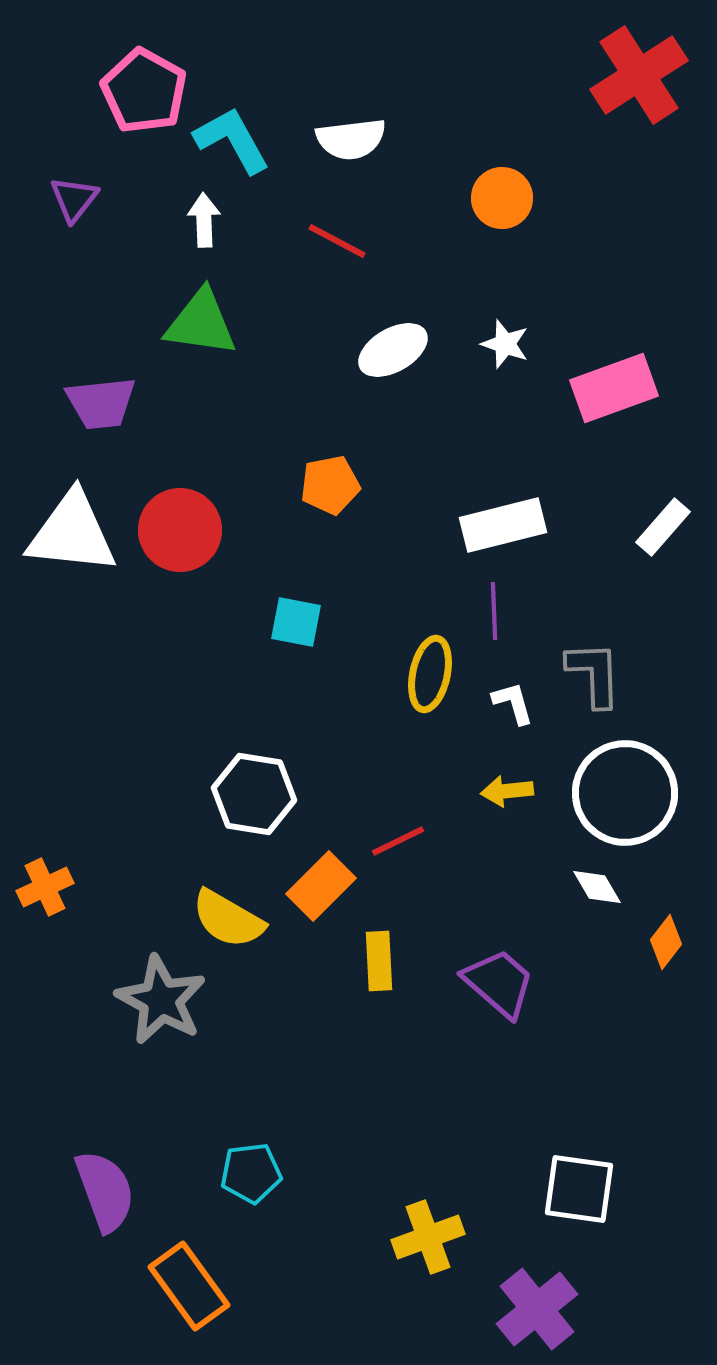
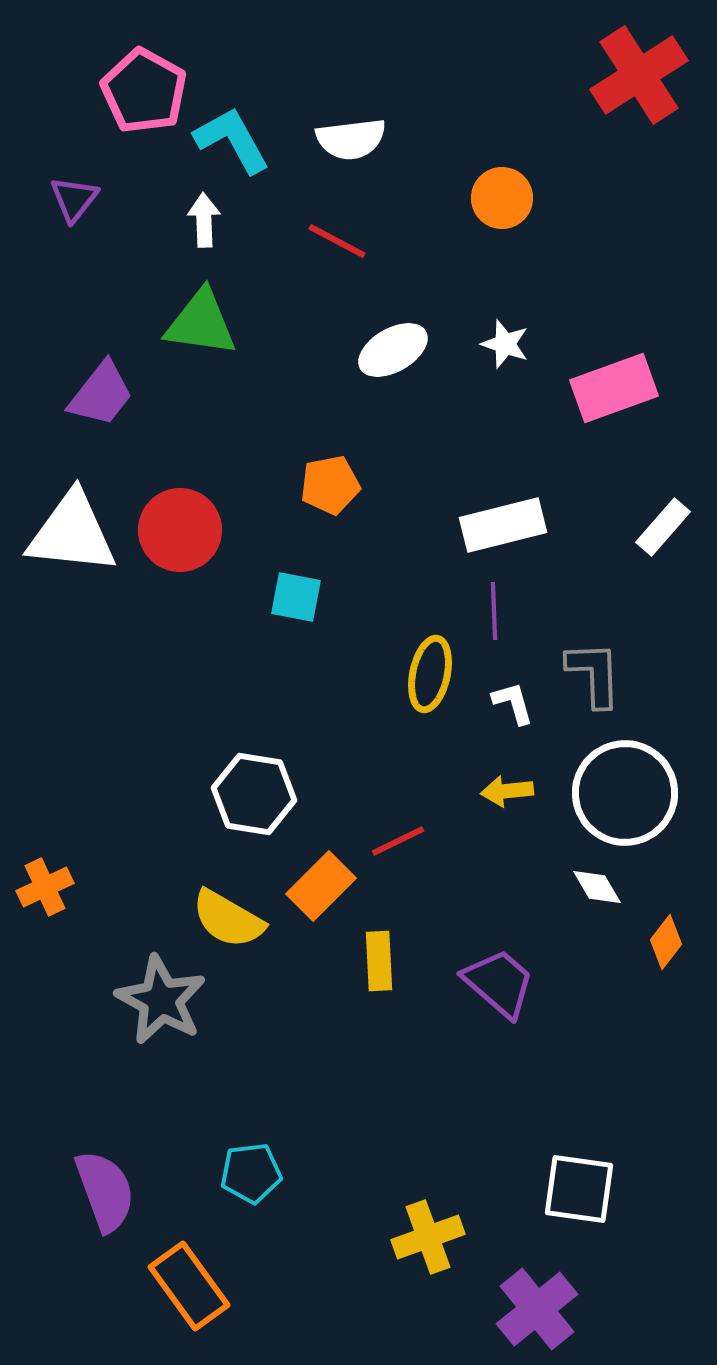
purple trapezoid at (101, 403): moved 9 px up; rotated 46 degrees counterclockwise
cyan square at (296, 622): moved 25 px up
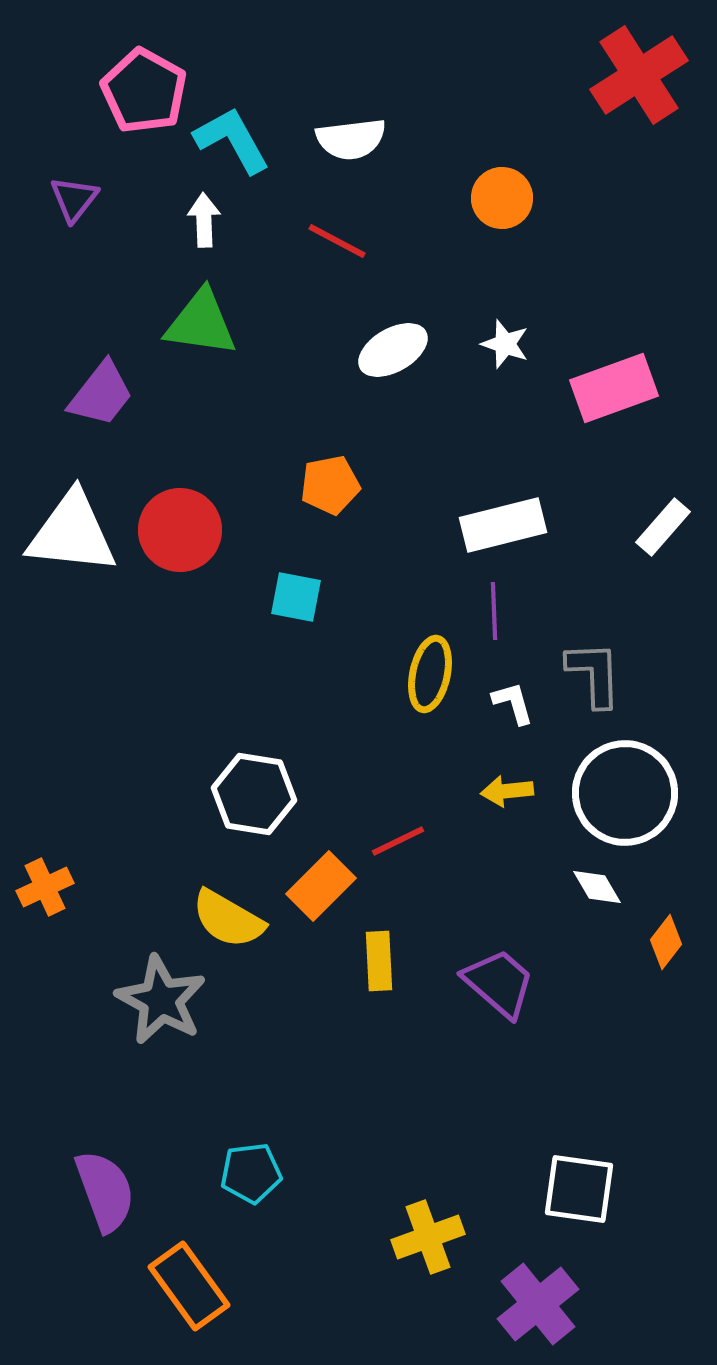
purple cross at (537, 1309): moved 1 px right, 5 px up
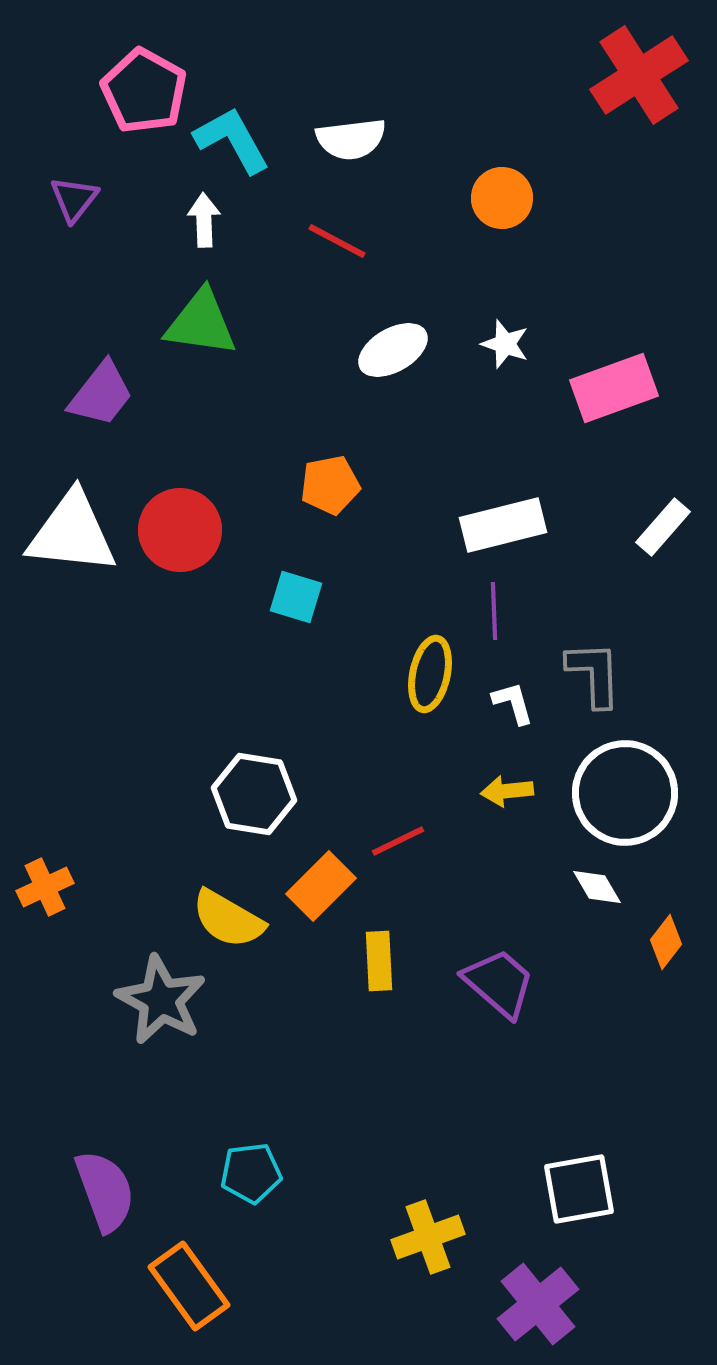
cyan square at (296, 597): rotated 6 degrees clockwise
white square at (579, 1189): rotated 18 degrees counterclockwise
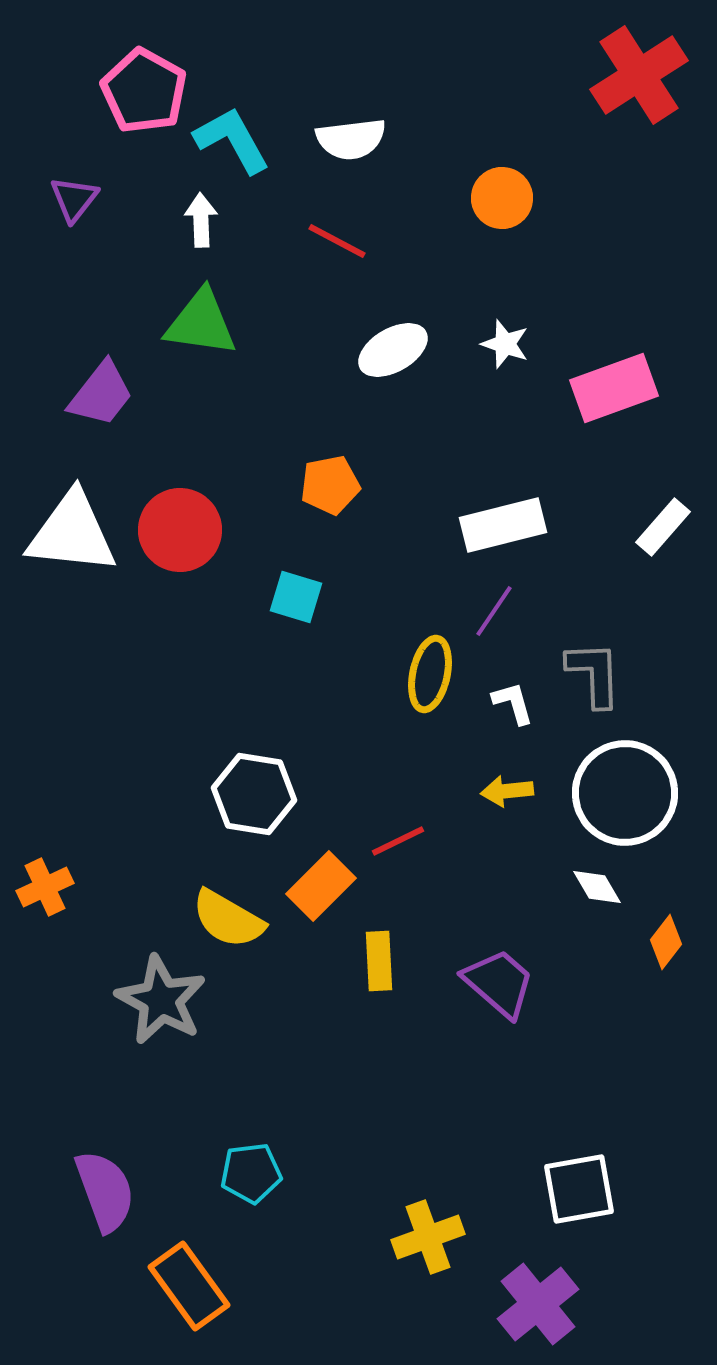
white arrow at (204, 220): moved 3 px left
purple line at (494, 611): rotated 36 degrees clockwise
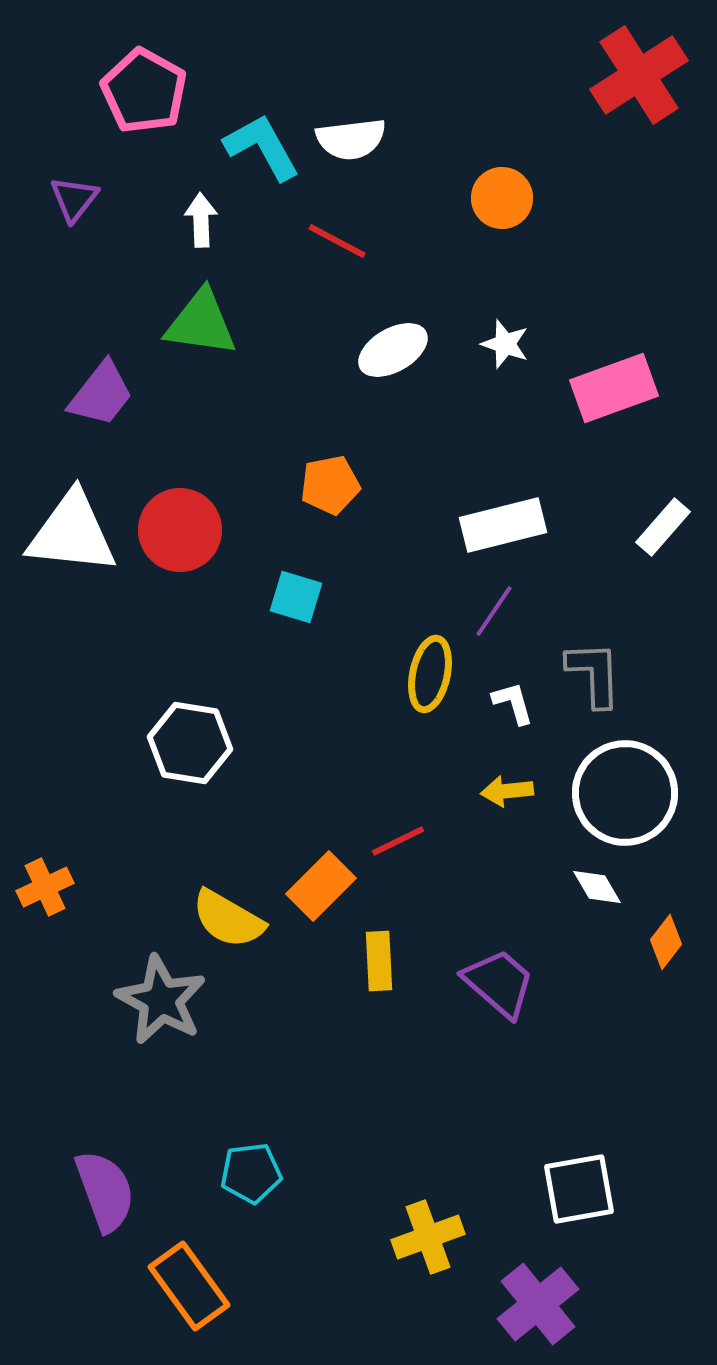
cyan L-shape at (232, 140): moved 30 px right, 7 px down
white hexagon at (254, 794): moved 64 px left, 51 px up
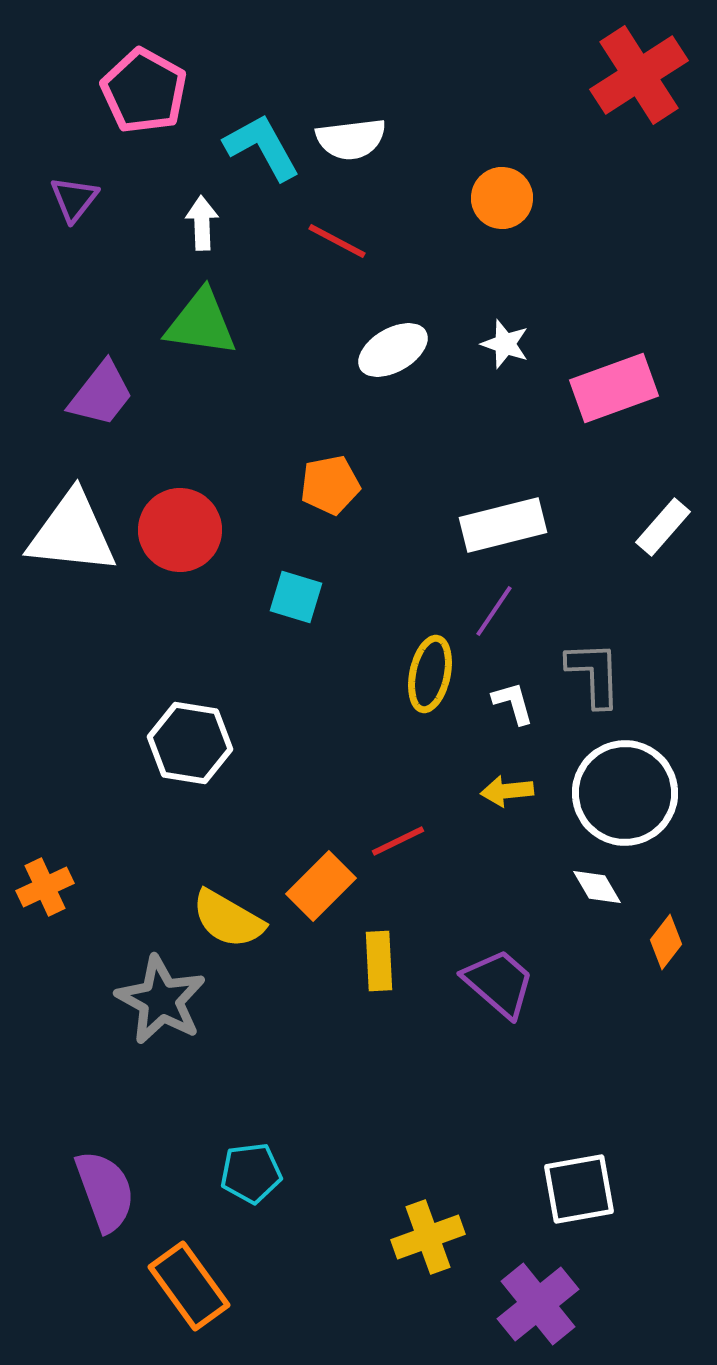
white arrow at (201, 220): moved 1 px right, 3 px down
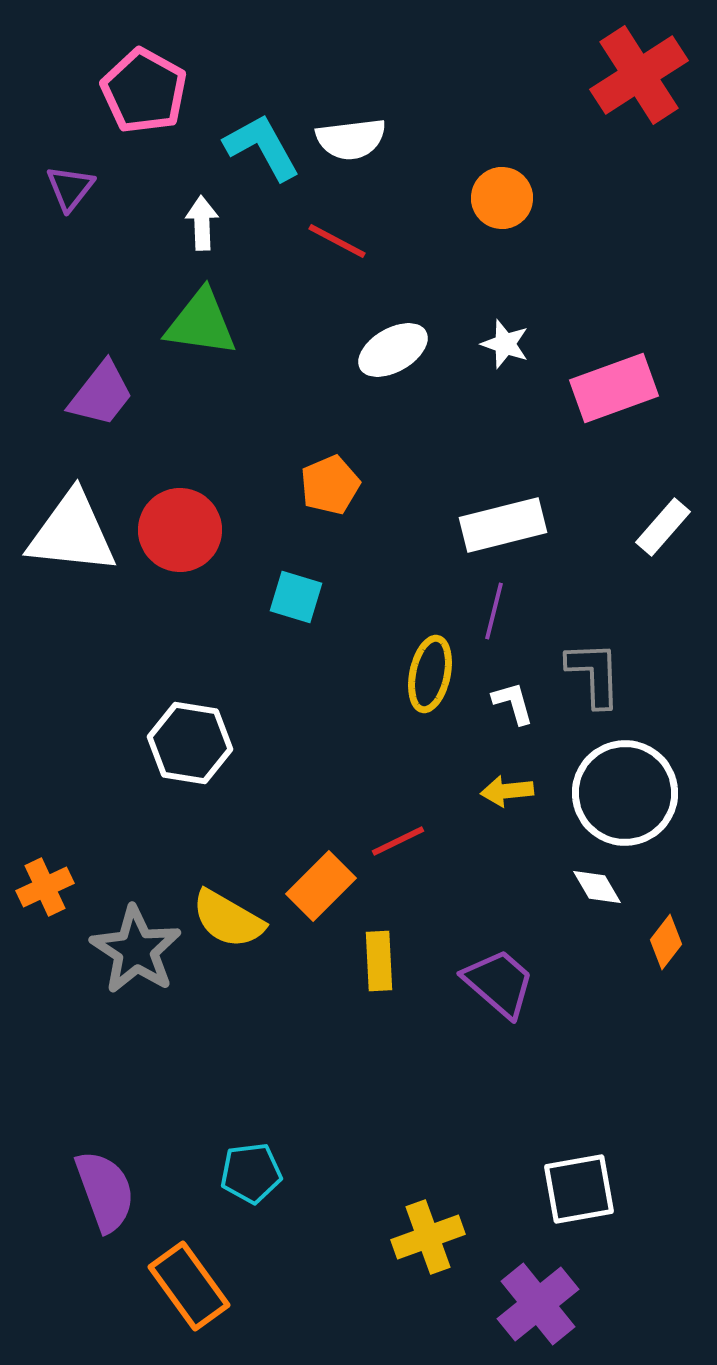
purple triangle at (74, 199): moved 4 px left, 11 px up
orange pentagon at (330, 485): rotated 12 degrees counterclockwise
purple line at (494, 611): rotated 20 degrees counterclockwise
gray star at (161, 1000): moved 25 px left, 50 px up; rotated 4 degrees clockwise
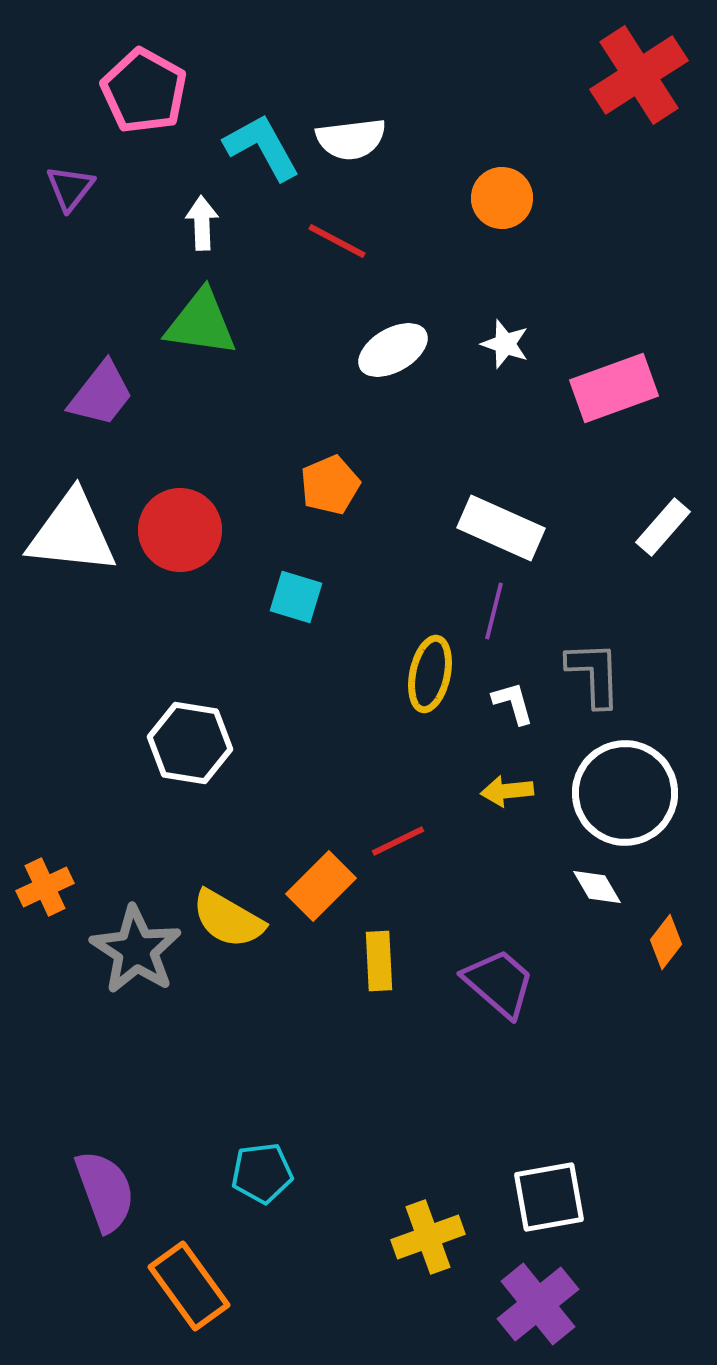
white rectangle at (503, 525): moved 2 px left, 3 px down; rotated 38 degrees clockwise
cyan pentagon at (251, 1173): moved 11 px right
white square at (579, 1189): moved 30 px left, 8 px down
